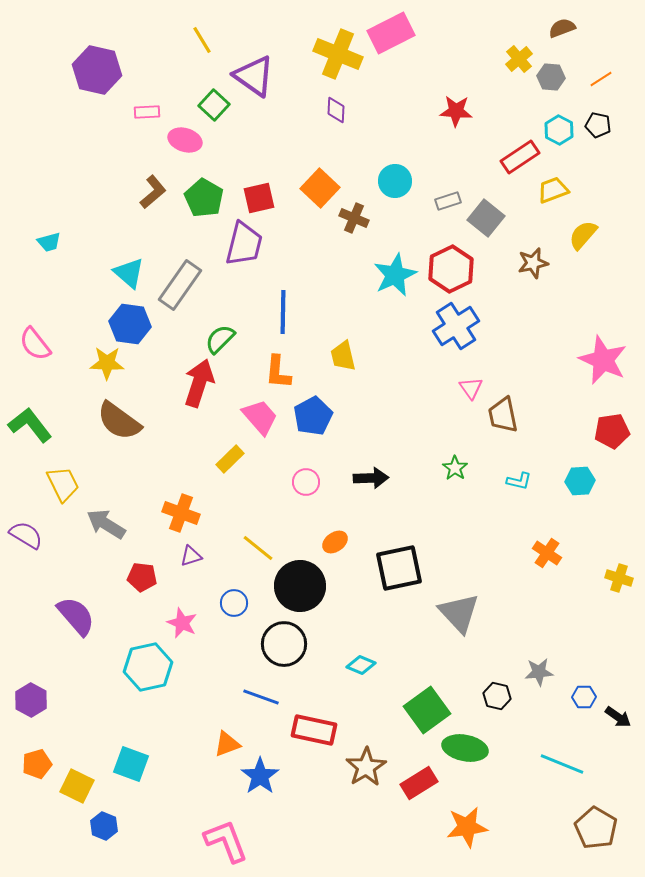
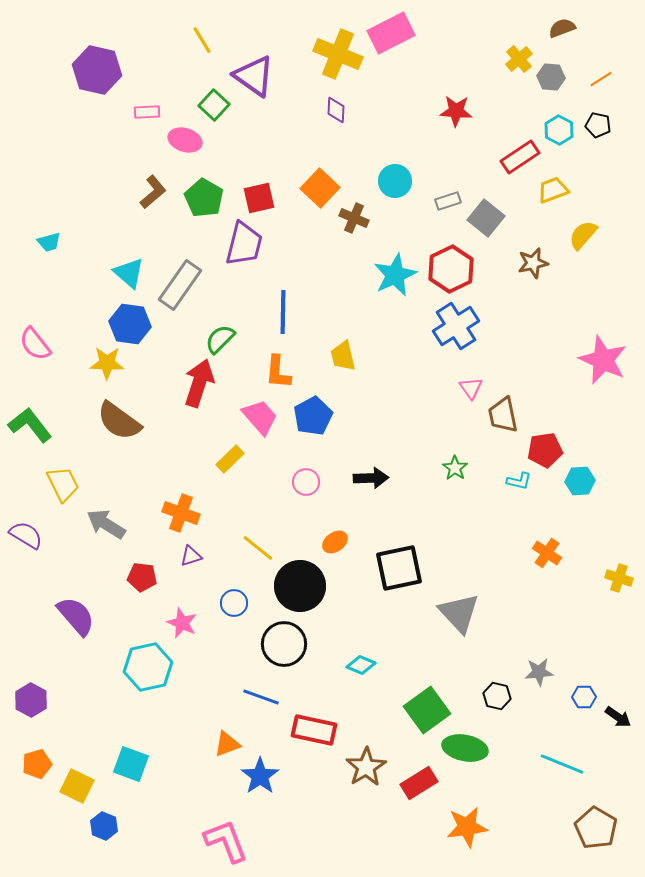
red pentagon at (612, 431): moved 67 px left, 19 px down
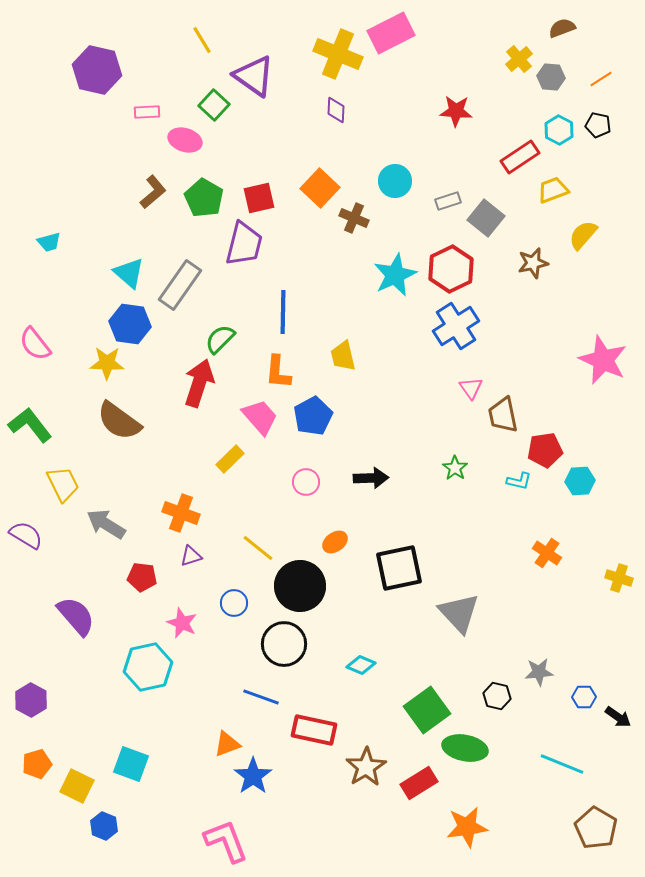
blue star at (260, 776): moved 7 px left
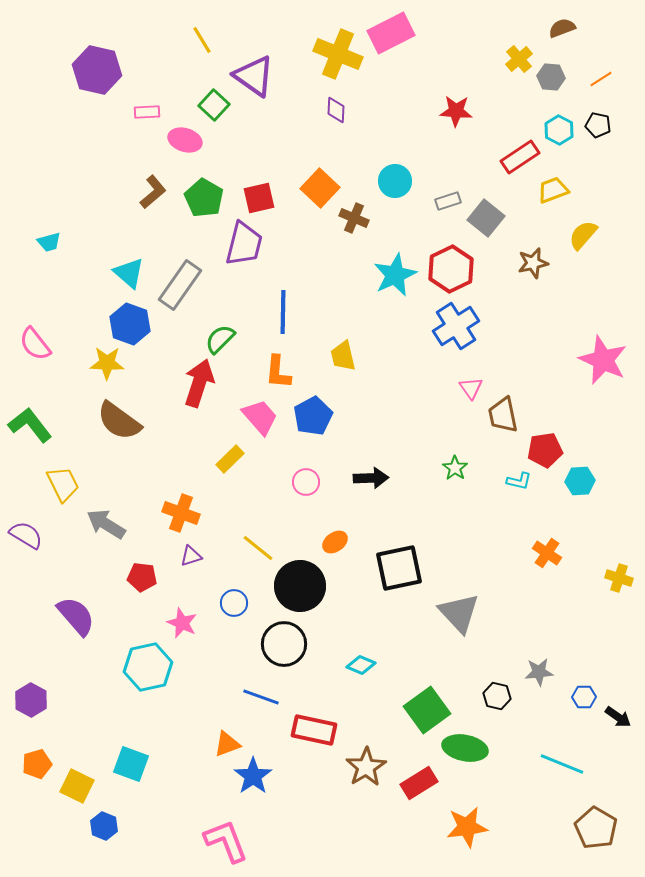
blue hexagon at (130, 324): rotated 12 degrees clockwise
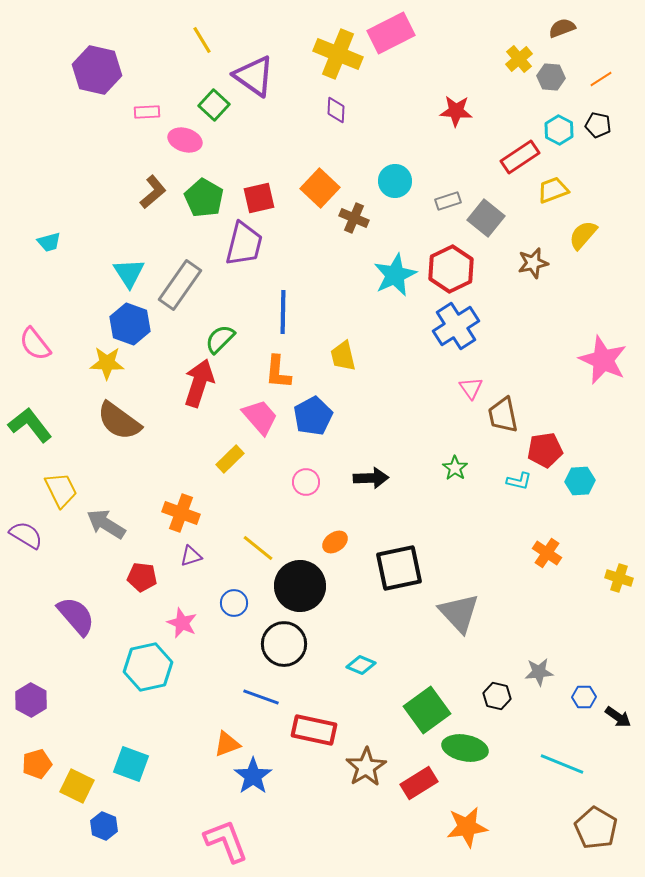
cyan triangle at (129, 273): rotated 16 degrees clockwise
yellow trapezoid at (63, 484): moved 2 px left, 6 px down
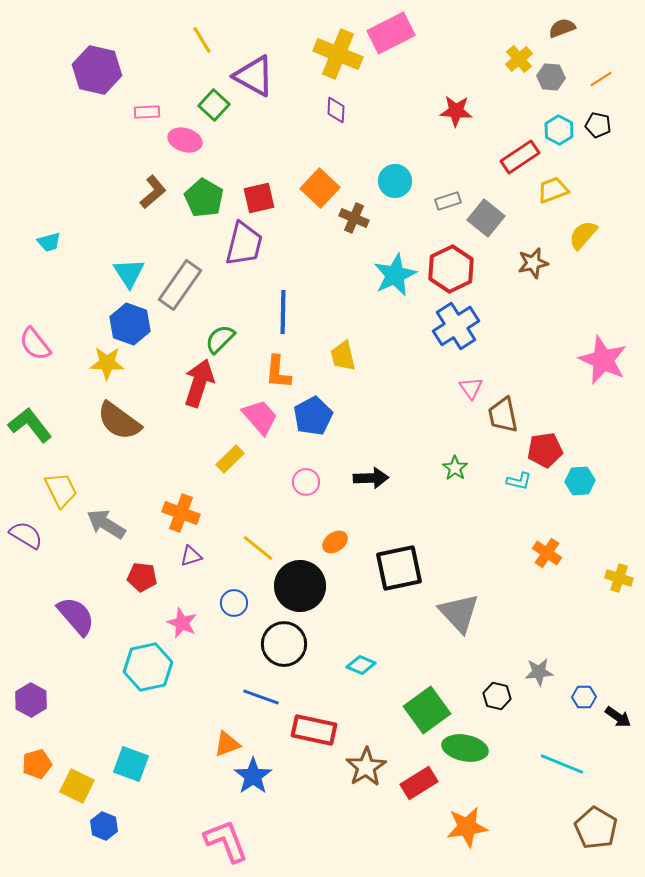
purple triangle at (254, 76): rotated 6 degrees counterclockwise
